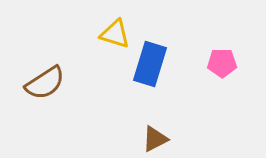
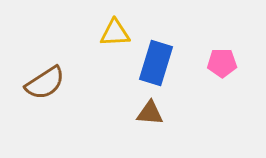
yellow triangle: moved 1 px up; rotated 20 degrees counterclockwise
blue rectangle: moved 6 px right, 1 px up
brown triangle: moved 5 px left, 26 px up; rotated 32 degrees clockwise
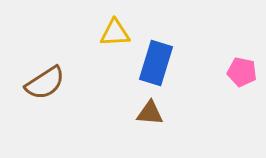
pink pentagon: moved 20 px right, 9 px down; rotated 12 degrees clockwise
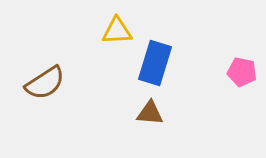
yellow triangle: moved 2 px right, 2 px up
blue rectangle: moved 1 px left
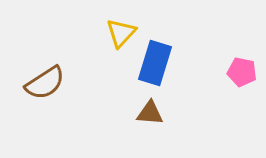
yellow triangle: moved 4 px right, 2 px down; rotated 44 degrees counterclockwise
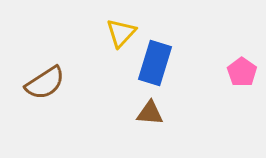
pink pentagon: rotated 24 degrees clockwise
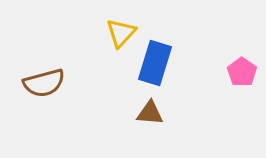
brown semicircle: moved 1 px left; rotated 18 degrees clockwise
